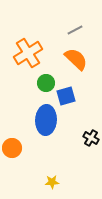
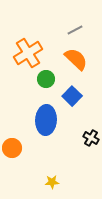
green circle: moved 4 px up
blue square: moved 6 px right; rotated 30 degrees counterclockwise
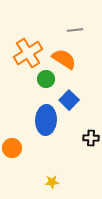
gray line: rotated 21 degrees clockwise
orange semicircle: moved 12 px left; rotated 10 degrees counterclockwise
blue square: moved 3 px left, 4 px down
black cross: rotated 28 degrees counterclockwise
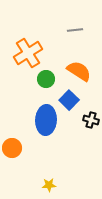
orange semicircle: moved 15 px right, 12 px down
black cross: moved 18 px up; rotated 14 degrees clockwise
yellow star: moved 3 px left, 3 px down
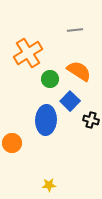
green circle: moved 4 px right
blue square: moved 1 px right, 1 px down
orange circle: moved 5 px up
